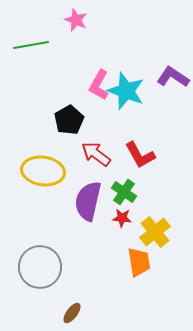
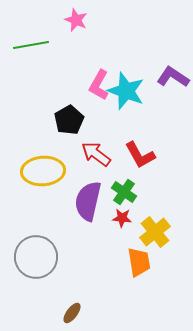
yellow ellipse: rotated 12 degrees counterclockwise
gray circle: moved 4 px left, 10 px up
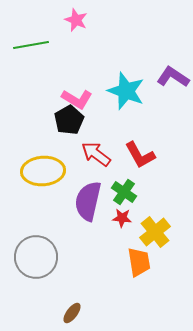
pink L-shape: moved 22 px left, 14 px down; rotated 88 degrees counterclockwise
